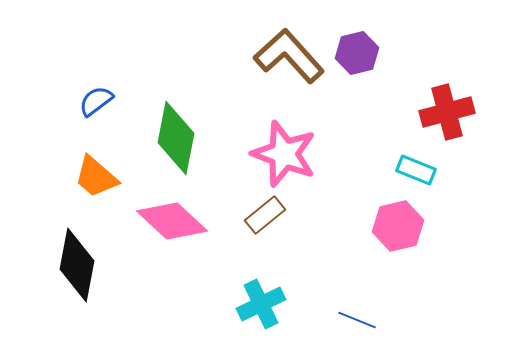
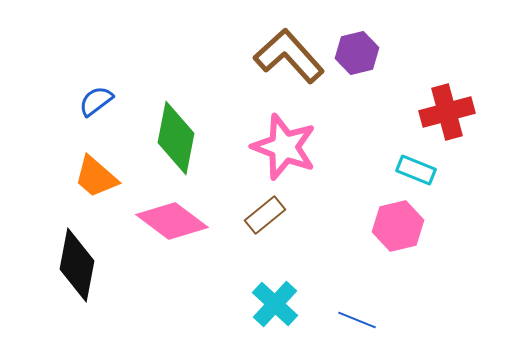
pink star: moved 7 px up
pink diamond: rotated 6 degrees counterclockwise
cyan cross: moved 14 px right; rotated 21 degrees counterclockwise
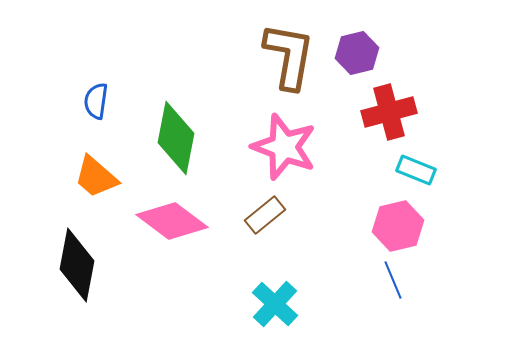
brown L-shape: rotated 52 degrees clockwise
blue semicircle: rotated 45 degrees counterclockwise
red cross: moved 58 px left
blue line: moved 36 px right, 40 px up; rotated 45 degrees clockwise
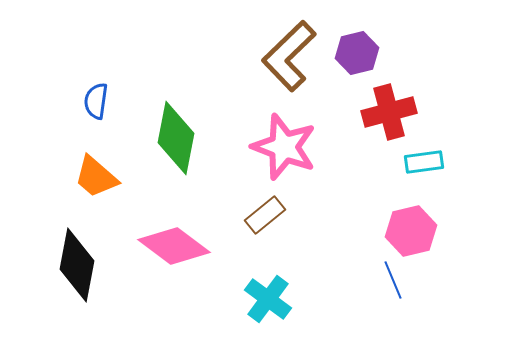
brown L-shape: rotated 144 degrees counterclockwise
cyan rectangle: moved 8 px right, 8 px up; rotated 30 degrees counterclockwise
pink diamond: moved 2 px right, 25 px down
pink hexagon: moved 13 px right, 5 px down
cyan cross: moved 7 px left, 5 px up; rotated 6 degrees counterclockwise
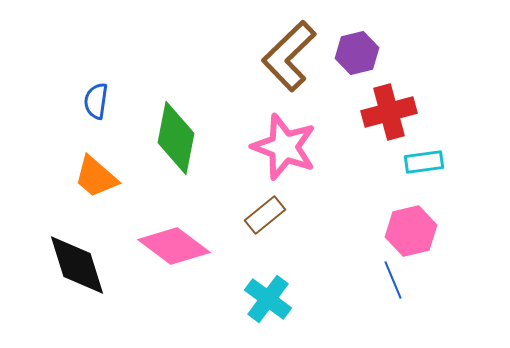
black diamond: rotated 28 degrees counterclockwise
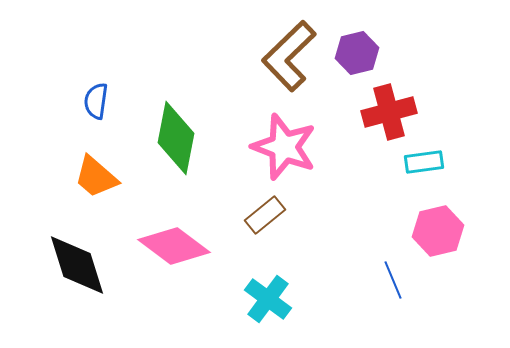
pink hexagon: moved 27 px right
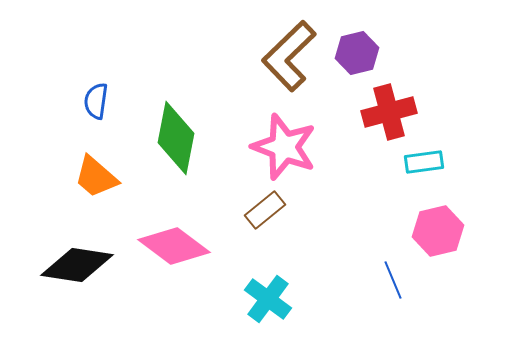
brown rectangle: moved 5 px up
black diamond: rotated 64 degrees counterclockwise
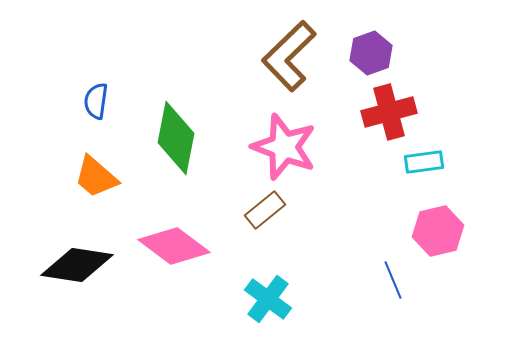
purple hexagon: moved 14 px right; rotated 6 degrees counterclockwise
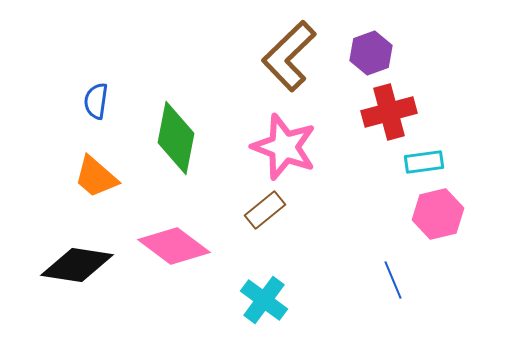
pink hexagon: moved 17 px up
cyan cross: moved 4 px left, 1 px down
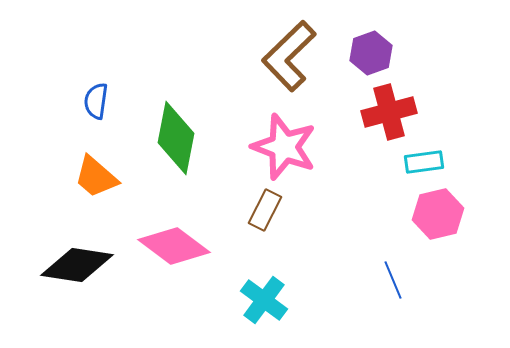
brown rectangle: rotated 24 degrees counterclockwise
